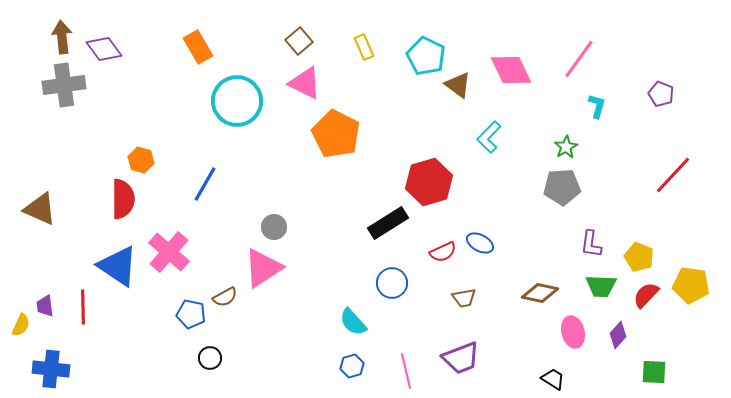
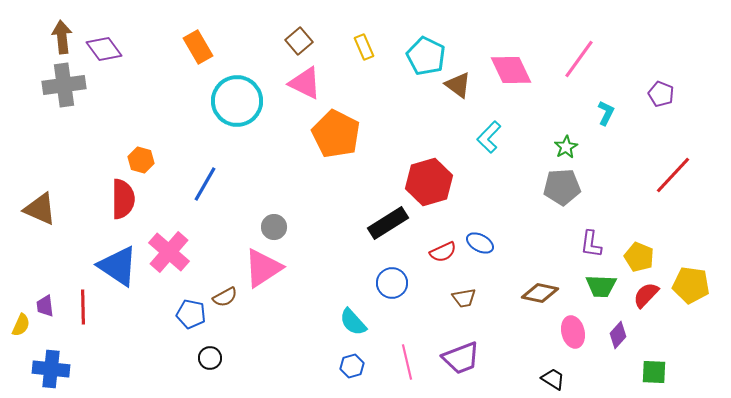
cyan L-shape at (597, 106): moved 9 px right, 7 px down; rotated 10 degrees clockwise
pink line at (406, 371): moved 1 px right, 9 px up
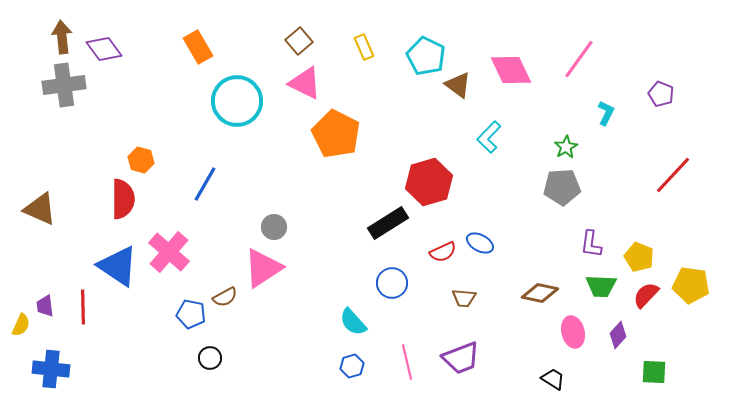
brown trapezoid at (464, 298): rotated 15 degrees clockwise
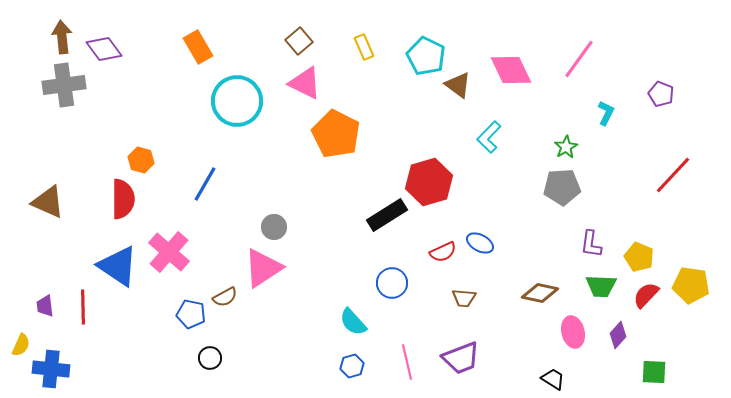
brown triangle at (40, 209): moved 8 px right, 7 px up
black rectangle at (388, 223): moved 1 px left, 8 px up
yellow semicircle at (21, 325): moved 20 px down
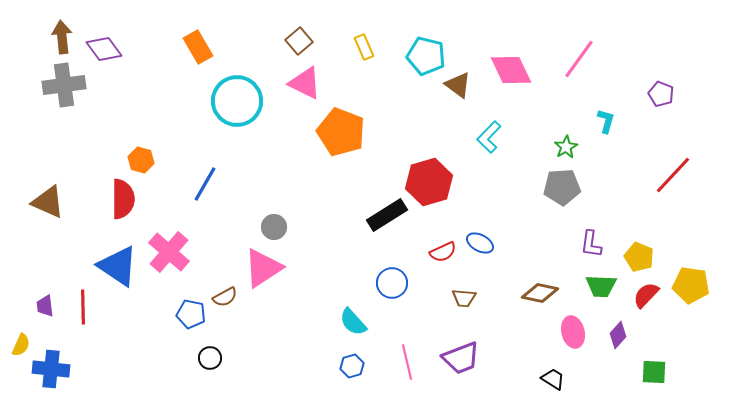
cyan pentagon at (426, 56): rotated 12 degrees counterclockwise
cyan L-shape at (606, 113): moved 8 px down; rotated 10 degrees counterclockwise
orange pentagon at (336, 134): moved 5 px right, 2 px up; rotated 6 degrees counterclockwise
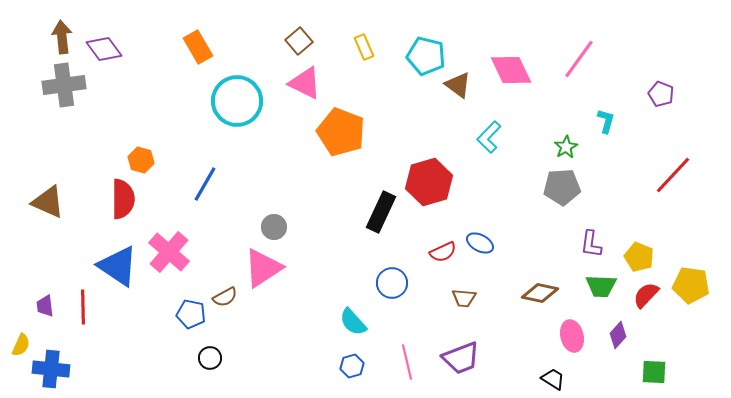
black rectangle at (387, 215): moved 6 px left, 3 px up; rotated 33 degrees counterclockwise
pink ellipse at (573, 332): moved 1 px left, 4 px down
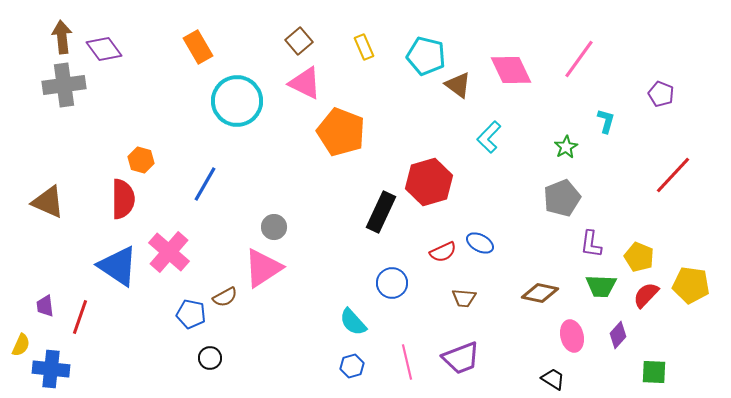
gray pentagon at (562, 187): moved 11 px down; rotated 18 degrees counterclockwise
red line at (83, 307): moved 3 px left, 10 px down; rotated 20 degrees clockwise
